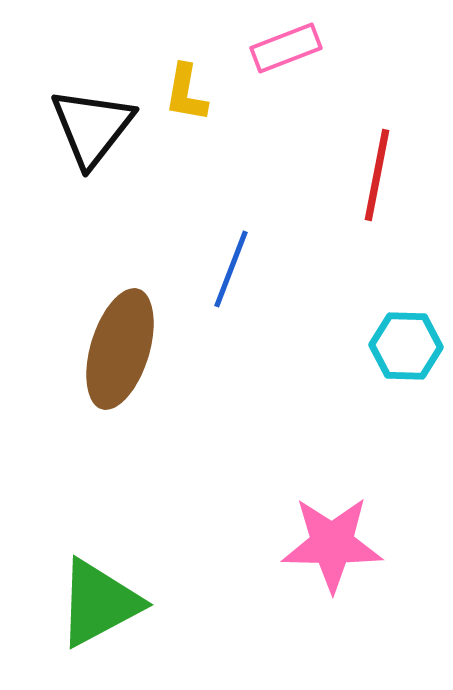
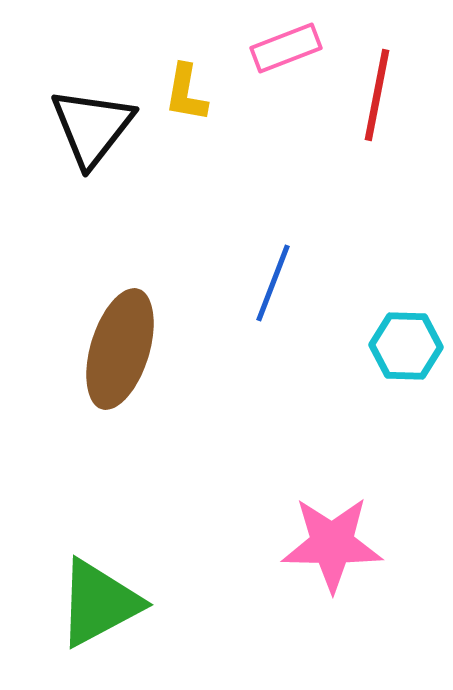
red line: moved 80 px up
blue line: moved 42 px right, 14 px down
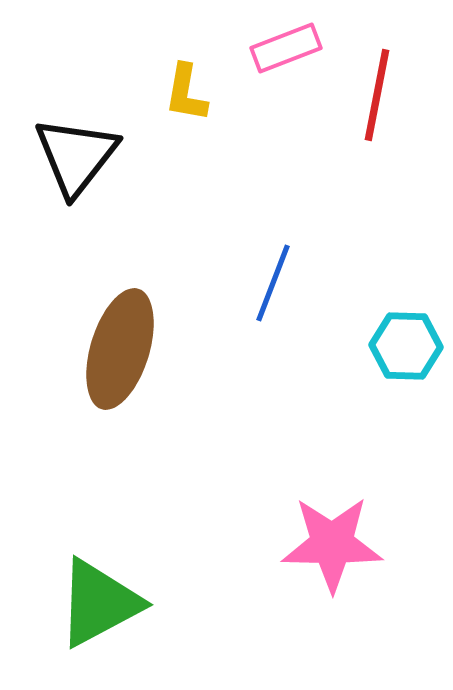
black triangle: moved 16 px left, 29 px down
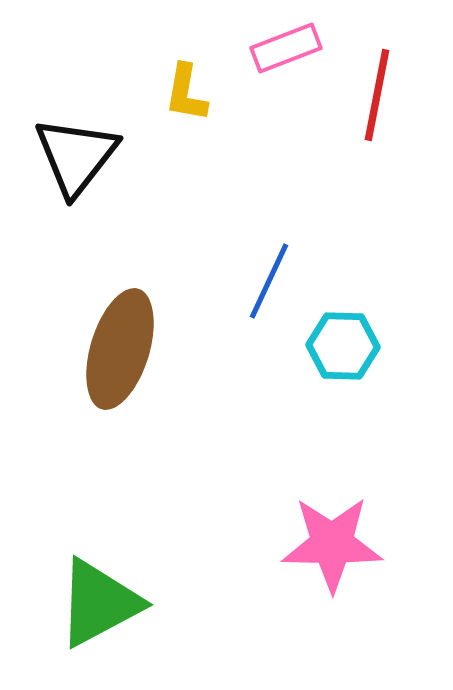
blue line: moved 4 px left, 2 px up; rotated 4 degrees clockwise
cyan hexagon: moved 63 px left
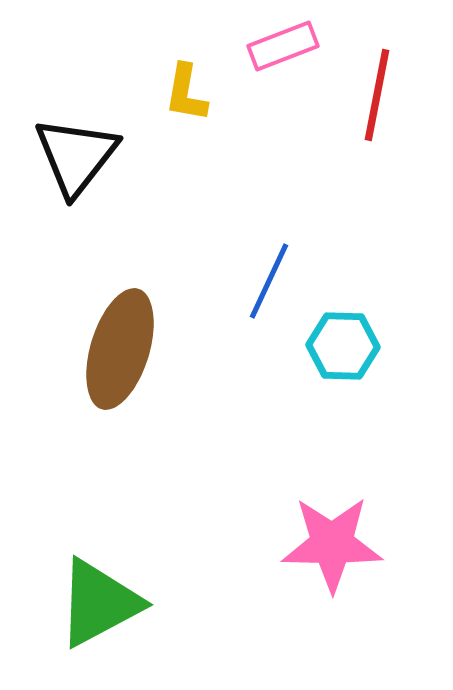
pink rectangle: moved 3 px left, 2 px up
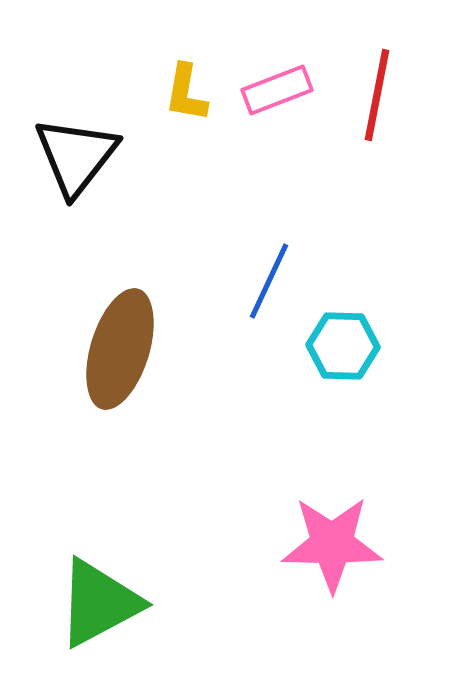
pink rectangle: moved 6 px left, 44 px down
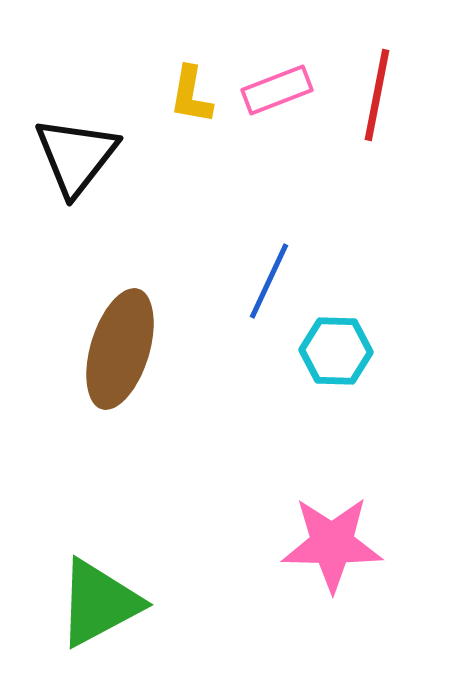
yellow L-shape: moved 5 px right, 2 px down
cyan hexagon: moved 7 px left, 5 px down
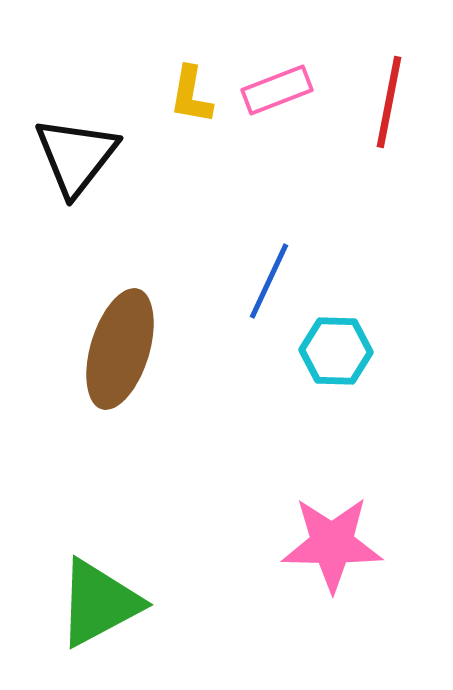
red line: moved 12 px right, 7 px down
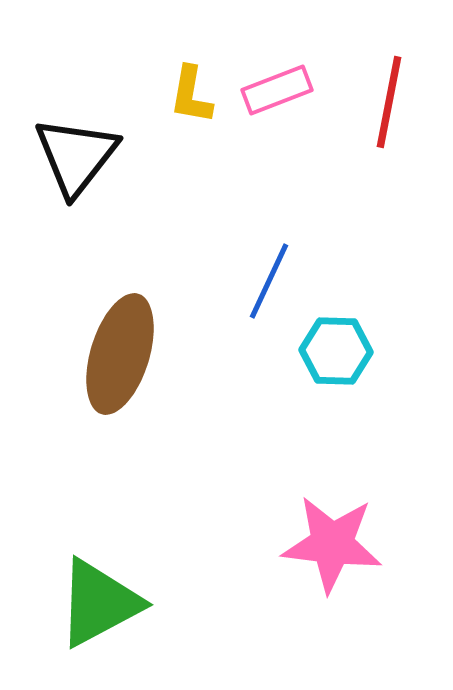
brown ellipse: moved 5 px down
pink star: rotated 6 degrees clockwise
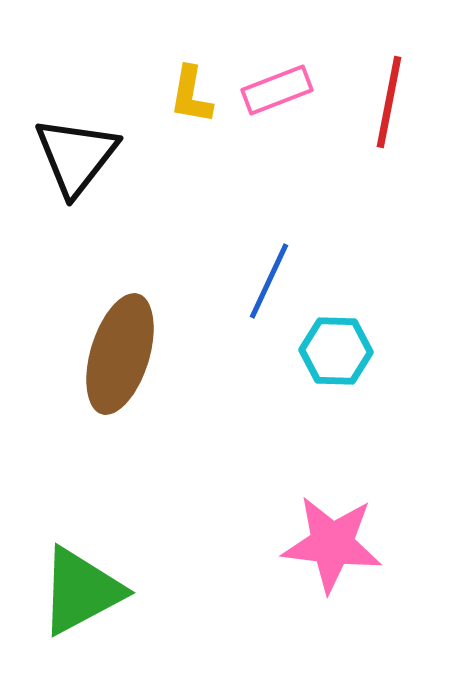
green triangle: moved 18 px left, 12 px up
